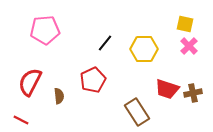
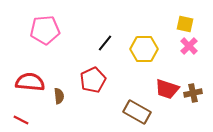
red semicircle: rotated 68 degrees clockwise
brown rectangle: rotated 28 degrees counterclockwise
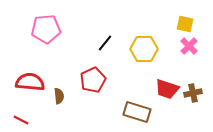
pink pentagon: moved 1 px right, 1 px up
brown rectangle: rotated 12 degrees counterclockwise
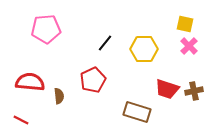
brown cross: moved 1 px right, 2 px up
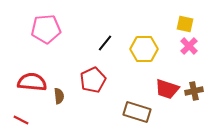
red semicircle: moved 2 px right
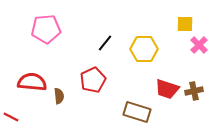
yellow square: rotated 12 degrees counterclockwise
pink cross: moved 10 px right, 1 px up
red line: moved 10 px left, 3 px up
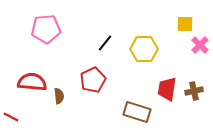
pink cross: moved 1 px right
red trapezoid: rotated 80 degrees clockwise
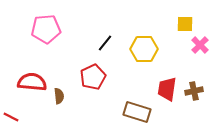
red pentagon: moved 3 px up
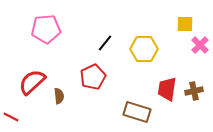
red semicircle: rotated 48 degrees counterclockwise
